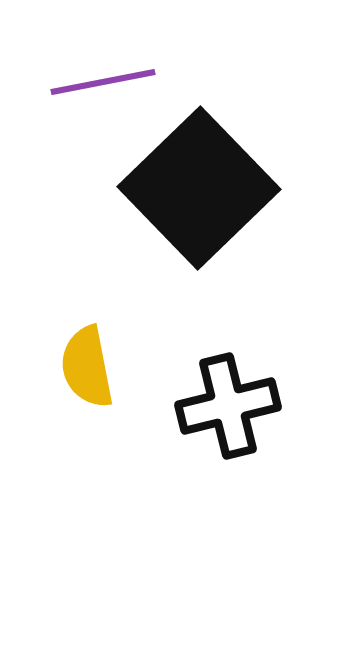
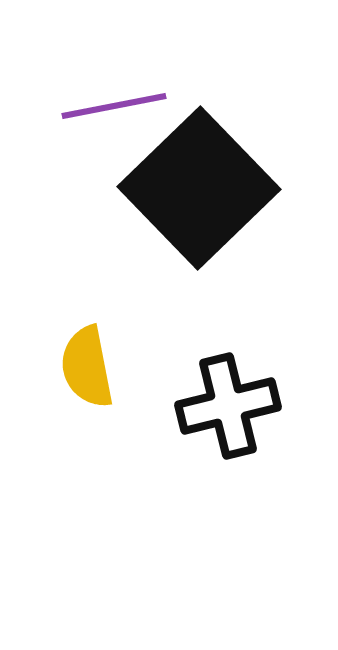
purple line: moved 11 px right, 24 px down
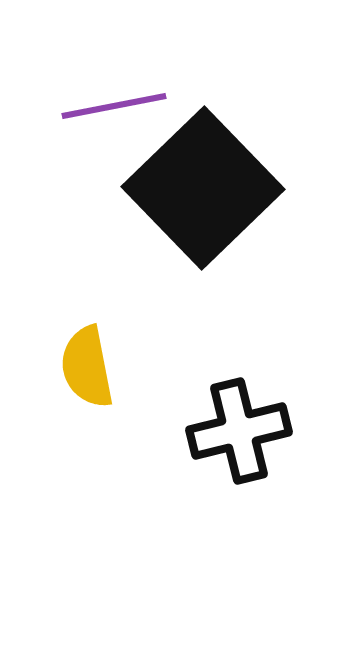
black square: moved 4 px right
black cross: moved 11 px right, 25 px down
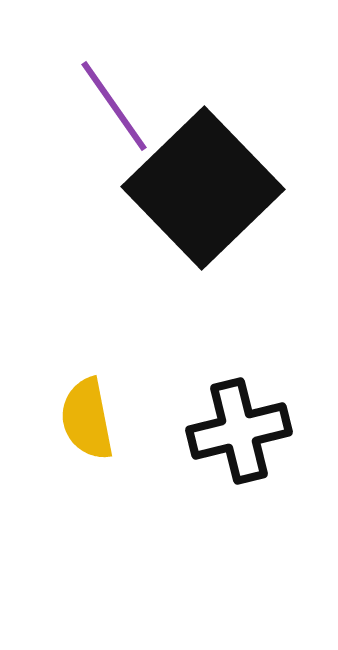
purple line: rotated 66 degrees clockwise
yellow semicircle: moved 52 px down
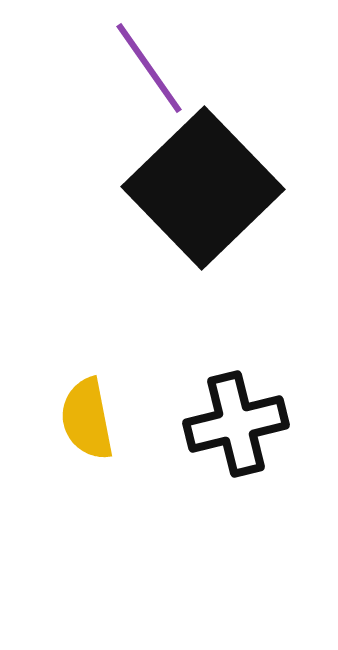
purple line: moved 35 px right, 38 px up
black cross: moved 3 px left, 7 px up
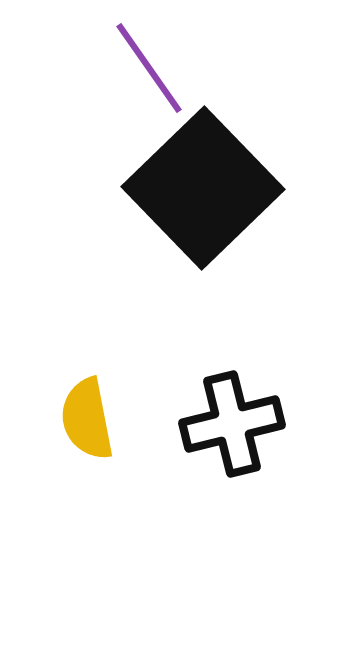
black cross: moved 4 px left
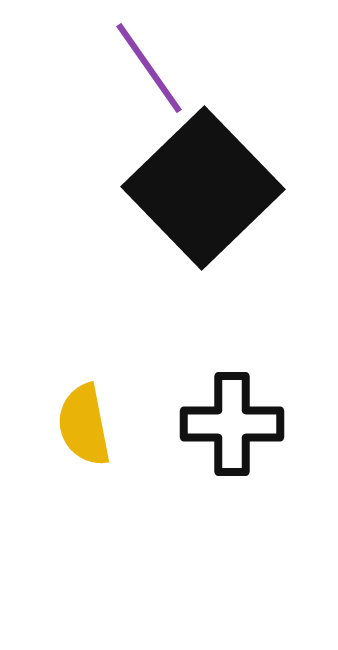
yellow semicircle: moved 3 px left, 6 px down
black cross: rotated 14 degrees clockwise
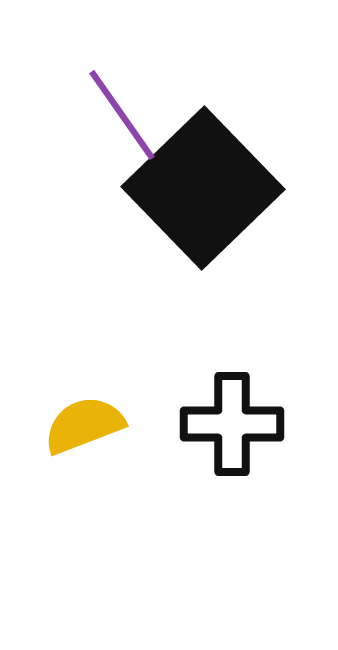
purple line: moved 27 px left, 47 px down
yellow semicircle: rotated 80 degrees clockwise
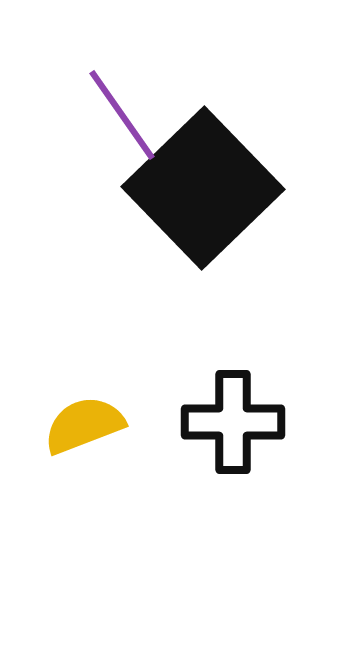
black cross: moved 1 px right, 2 px up
